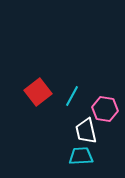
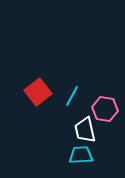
white trapezoid: moved 1 px left, 1 px up
cyan trapezoid: moved 1 px up
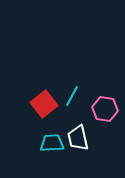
red square: moved 6 px right, 12 px down
white trapezoid: moved 7 px left, 8 px down
cyan trapezoid: moved 29 px left, 12 px up
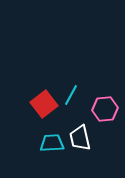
cyan line: moved 1 px left, 1 px up
pink hexagon: rotated 15 degrees counterclockwise
white trapezoid: moved 2 px right
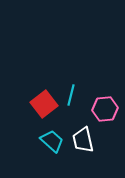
cyan line: rotated 15 degrees counterclockwise
white trapezoid: moved 3 px right, 2 px down
cyan trapezoid: moved 2 px up; rotated 45 degrees clockwise
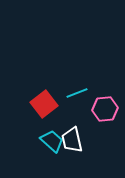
cyan line: moved 6 px right, 2 px up; rotated 55 degrees clockwise
white trapezoid: moved 11 px left
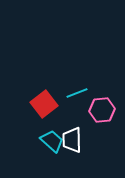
pink hexagon: moved 3 px left, 1 px down
white trapezoid: rotated 12 degrees clockwise
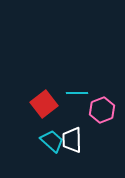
cyan line: rotated 20 degrees clockwise
pink hexagon: rotated 15 degrees counterclockwise
